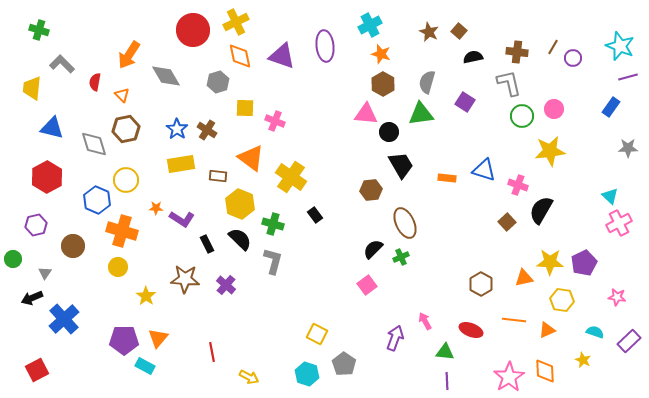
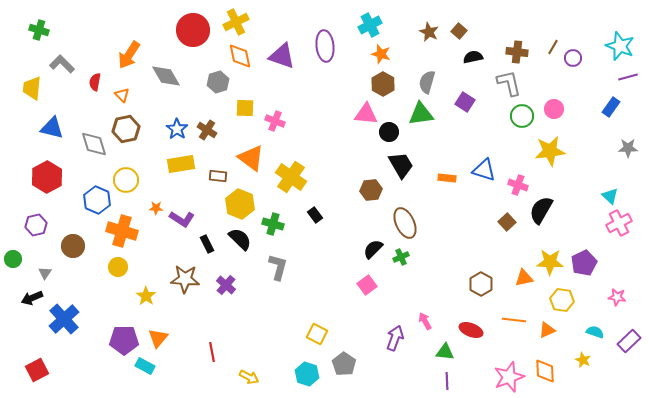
gray L-shape at (273, 261): moved 5 px right, 6 px down
pink star at (509, 377): rotated 12 degrees clockwise
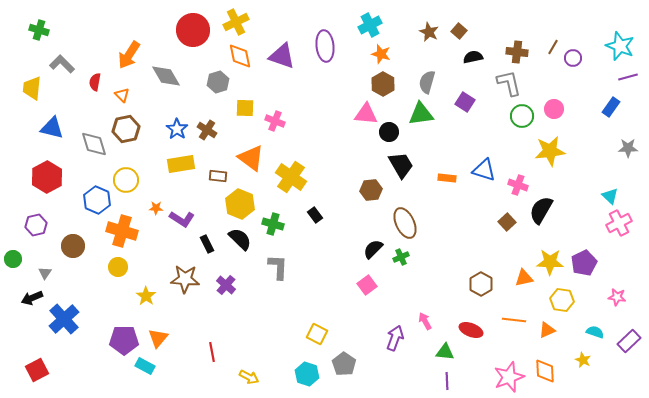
gray L-shape at (278, 267): rotated 12 degrees counterclockwise
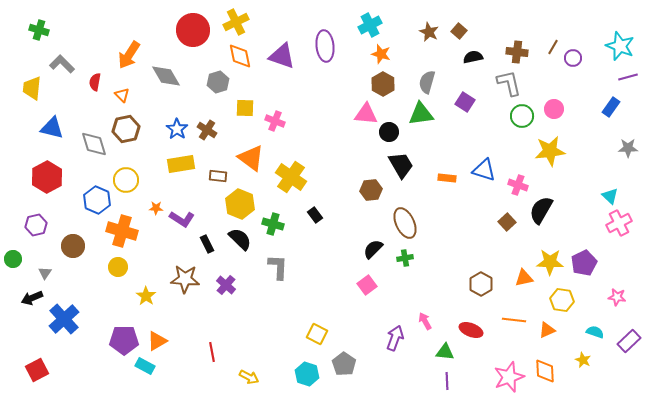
green cross at (401, 257): moved 4 px right, 1 px down; rotated 14 degrees clockwise
orange triangle at (158, 338): moved 1 px left, 3 px down; rotated 20 degrees clockwise
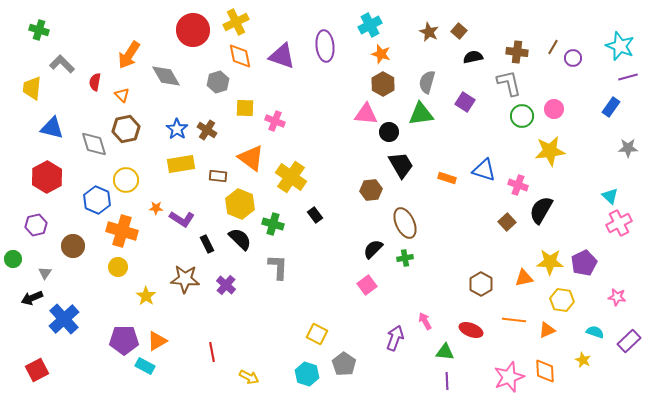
orange rectangle at (447, 178): rotated 12 degrees clockwise
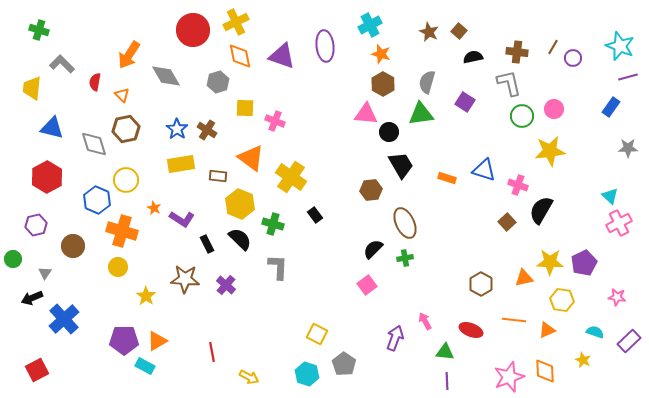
orange star at (156, 208): moved 2 px left; rotated 24 degrees clockwise
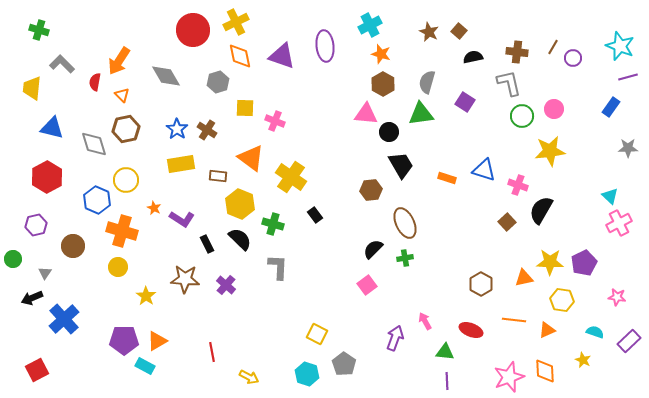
orange arrow at (129, 55): moved 10 px left, 6 px down
